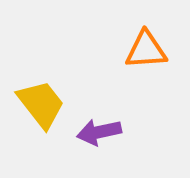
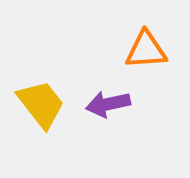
purple arrow: moved 9 px right, 28 px up
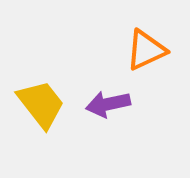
orange triangle: rotated 21 degrees counterclockwise
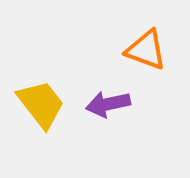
orange triangle: rotated 45 degrees clockwise
